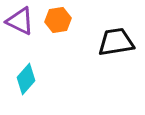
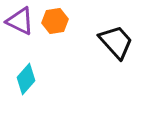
orange hexagon: moved 3 px left, 1 px down
black trapezoid: rotated 57 degrees clockwise
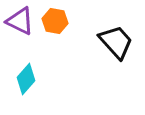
orange hexagon: rotated 20 degrees clockwise
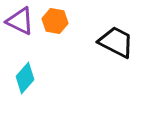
black trapezoid: rotated 21 degrees counterclockwise
cyan diamond: moved 1 px left, 1 px up
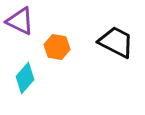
orange hexagon: moved 2 px right, 26 px down
